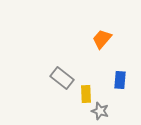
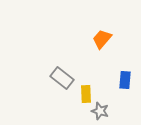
blue rectangle: moved 5 px right
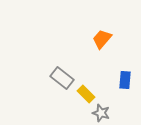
yellow rectangle: rotated 42 degrees counterclockwise
gray star: moved 1 px right, 2 px down
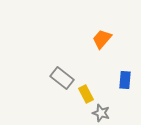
yellow rectangle: rotated 18 degrees clockwise
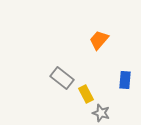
orange trapezoid: moved 3 px left, 1 px down
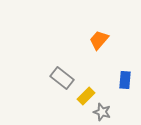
yellow rectangle: moved 2 px down; rotated 72 degrees clockwise
gray star: moved 1 px right, 1 px up
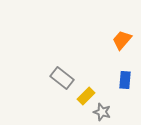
orange trapezoid: moved 23 px right
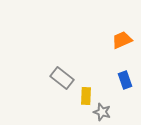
orange trapezoid: rotated 25 degrees clockwise
blue rectangle: rotated 24 degrees counterclockwise
yellow rectangle: rotated 42 degrees counterclockwise
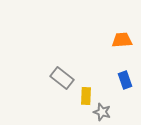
orange trapezoid: rotated 20 degrees clockwise
